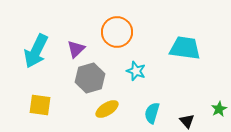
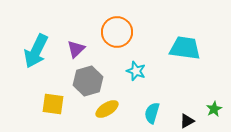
gray hexagon: moved 2 px left, 3 px down
yellow square: moved 13 px right, 1 px up
green star: moved 5 px left
black triangle: rotated 42 degrees clockwise
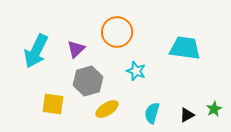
black triangle: moved 6 px up
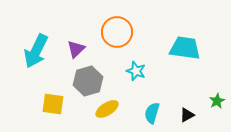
green star: moved 3 px right, 8 px up
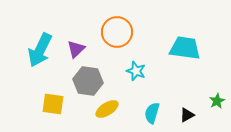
cyan arrow: moved 4 px right, 1 px up
gray hexagon: rotated 24 degrees clockwise
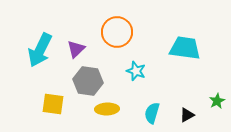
yellow ellipse: rotated 30 degrees clockwise
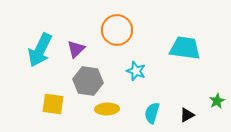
orange circle: moved 2 px up
